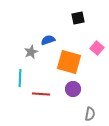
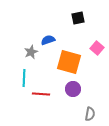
cyan line: moved 4 px right
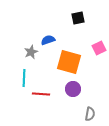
pink square: moved 2 px right; rotated 24 degrees clockwise
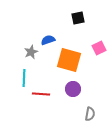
orange square: moved 2 px up
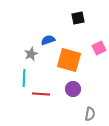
gray star: moved 2 px down
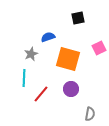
blue semicircle: moved 3 px up
orange square: moved 1 px left, 1 px up
purple circle: moved 2 px left
red line: rotated 54 degrees counterclockwise
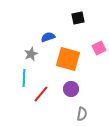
gray semicircle: moved 8 px left
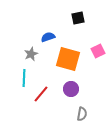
pink square: moved 1 px left, 3 px down
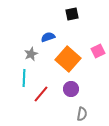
black square: moved 6 px left, 4 px up
orange square: rotated 25 degrees clockwise
